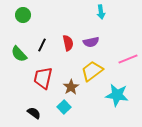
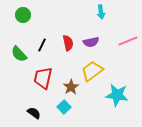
pink line: moved 18 px up
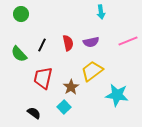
green circle: moved 2 px left, 1 px up
